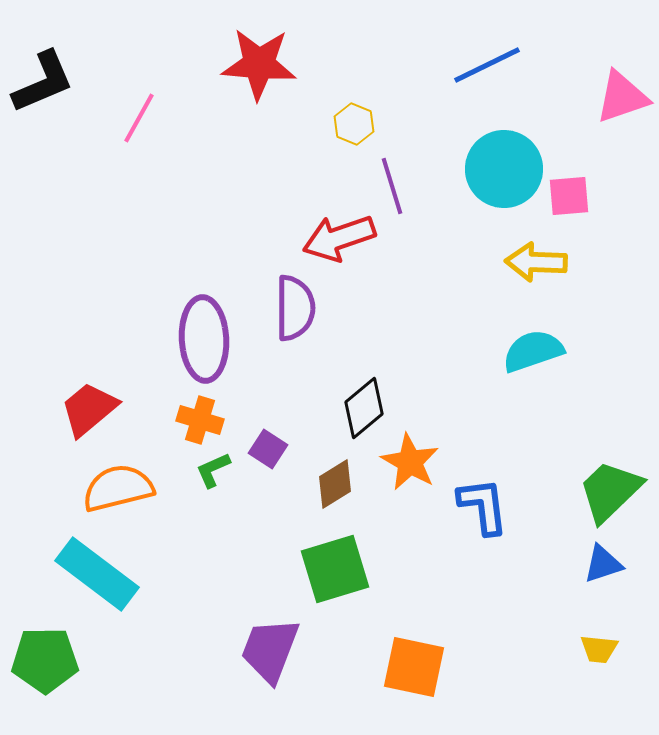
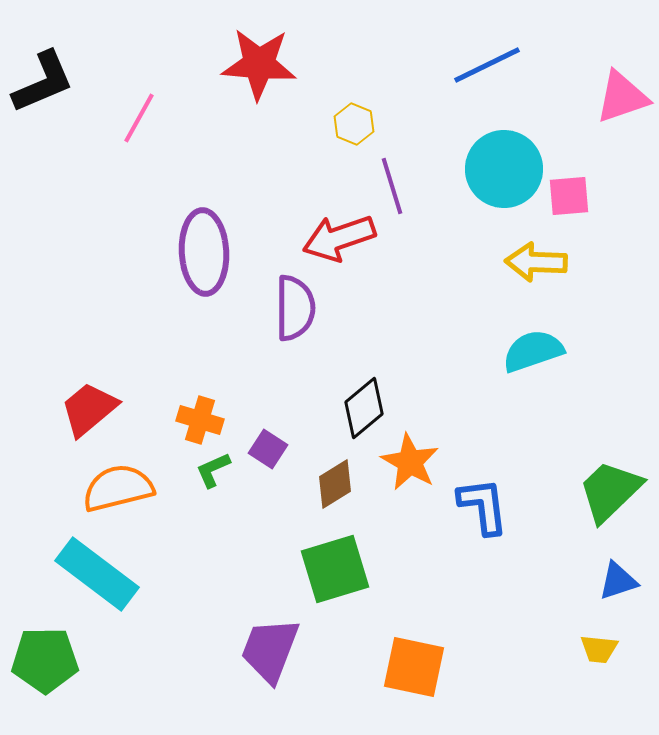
purple ellipse: moved 87 px up
blue triangle: moved 15 px right, 17 px down
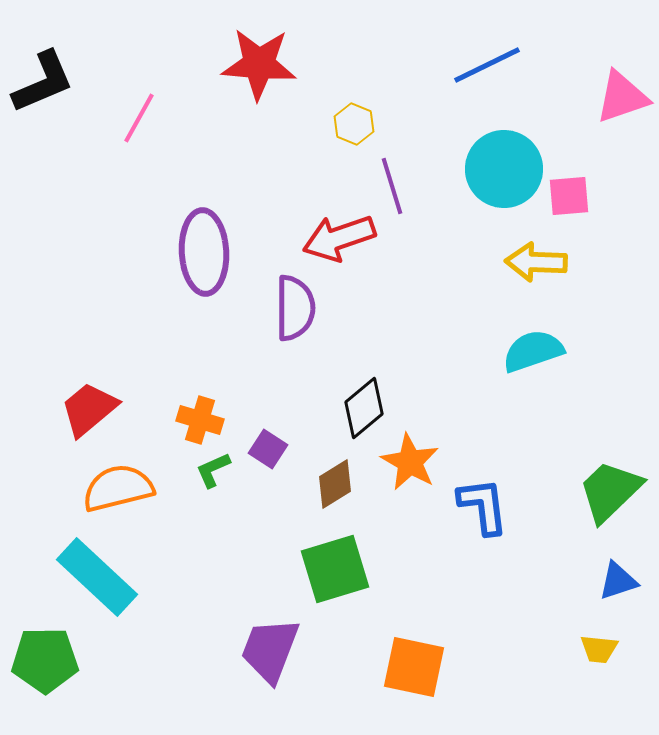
cyan rectangle: moved 3 px down; rotated 6 degrees clockwise
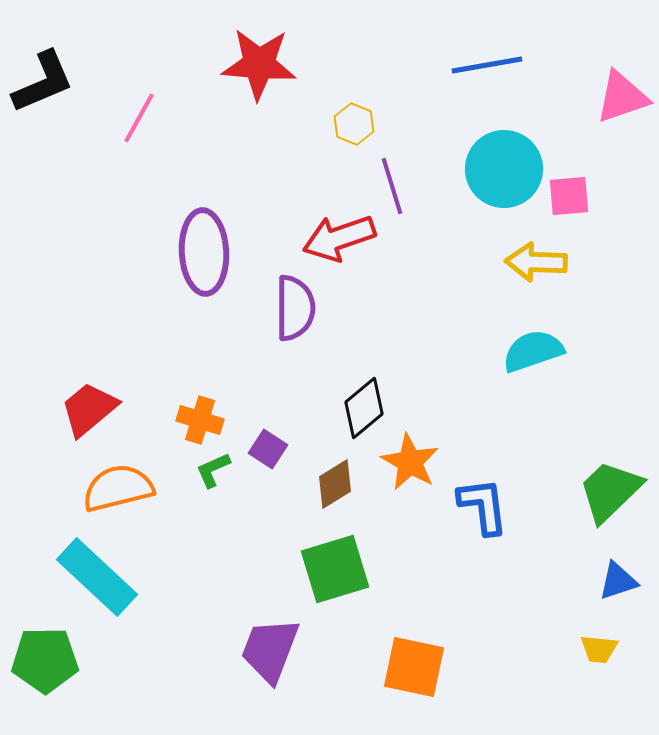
blue line: rotated 16 degrees clockwise
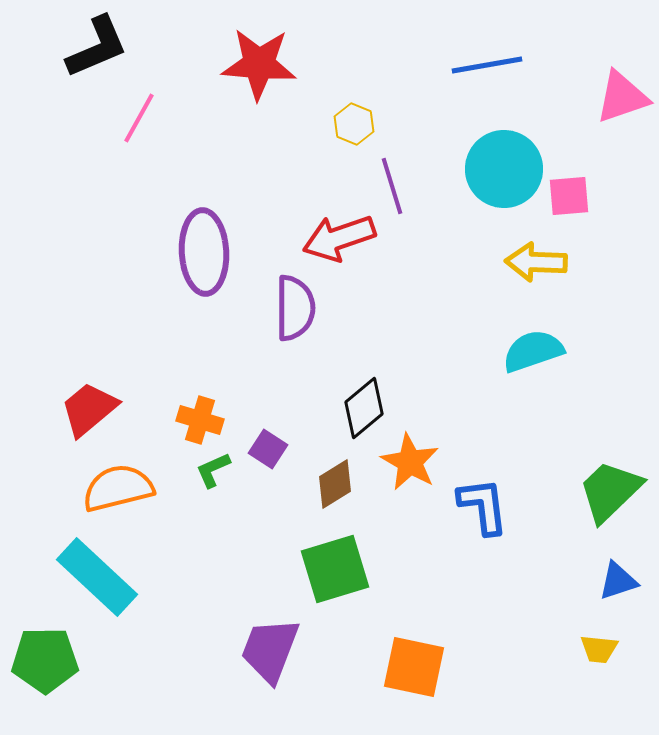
black L-shape: moved 54 px right, 35 px up
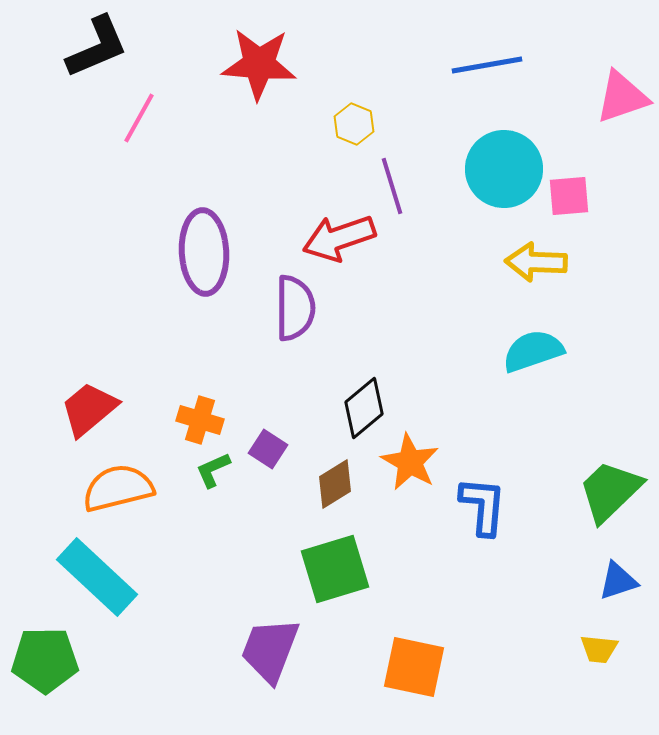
blue L-shape: rotated 12 degrees clockwise
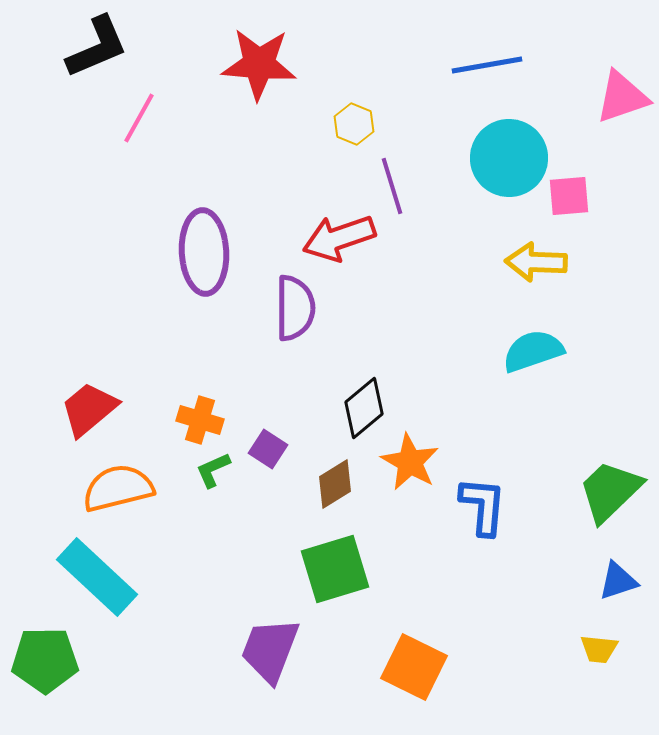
cyan circle: moved 5 px right, 11 px up
orange square: rotated 14 degrees clockwise
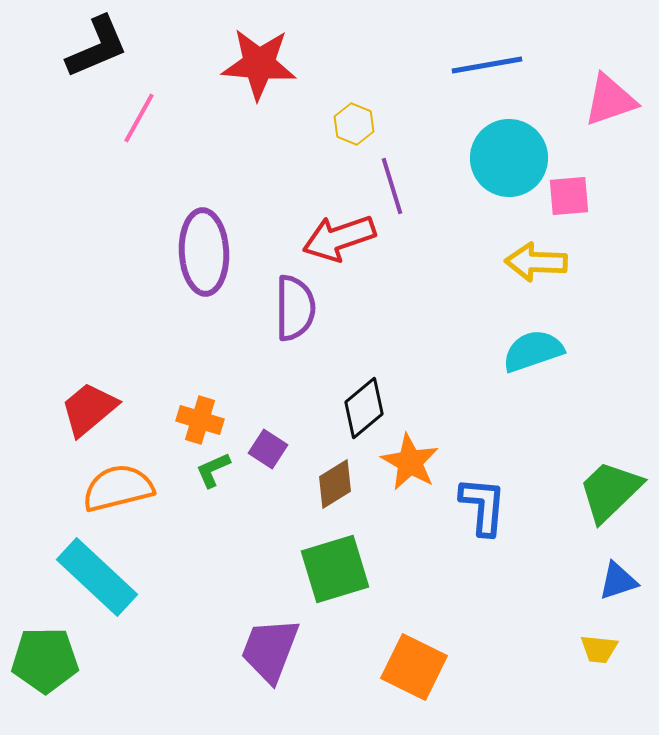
pink triangle: moved 12 px left, 3 px down
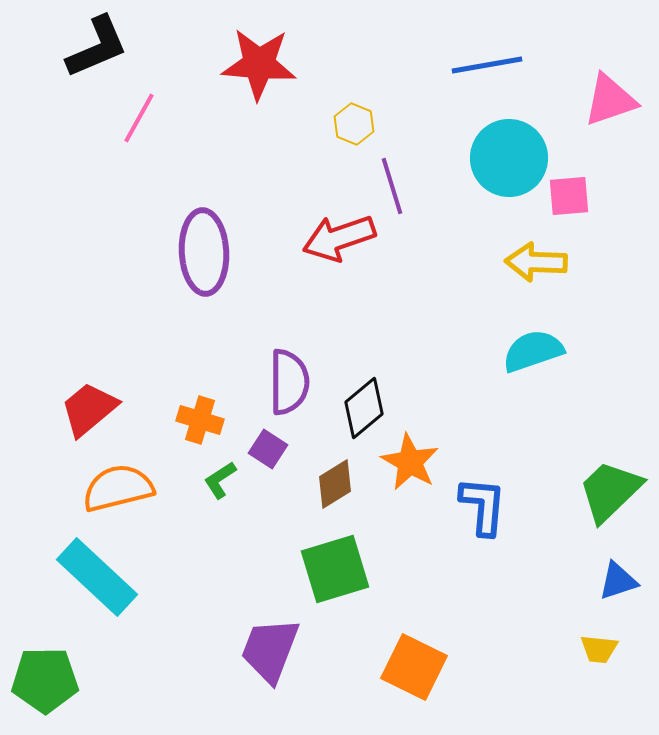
purple semicircle: moved 6 px left, 74 px down
green L-shape: moved 7 px right, 10 px down; rotated 9 degrees counterclockwise
green pentagon: moved 20 px down
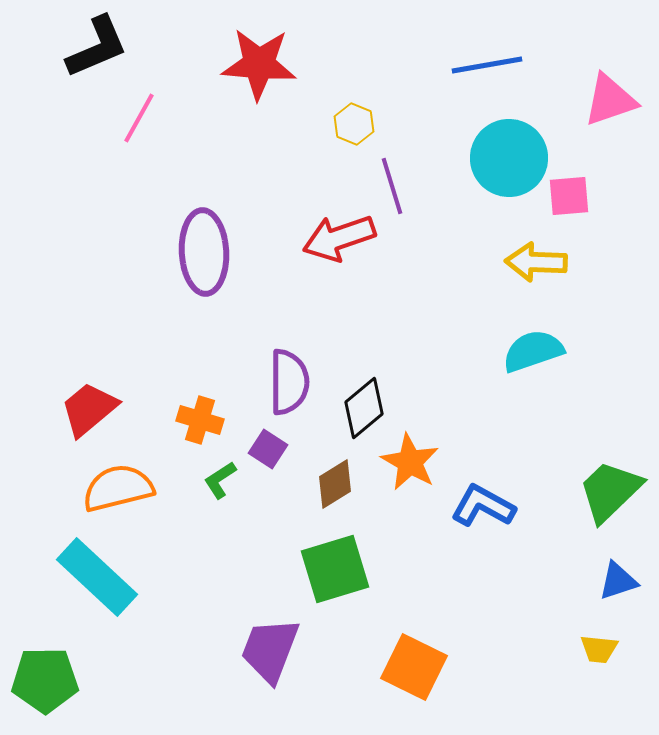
blue L-shape: rotated 66 degrees counterclockwise
